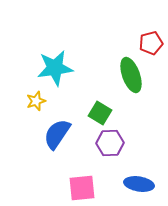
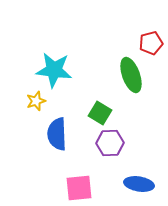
cyan star: moved 1 px left, 2 px down; rotated 15 degrees clockwise
blue semicircle: rotated 36 degrees counterclockwise
pink square: moved 3 px left
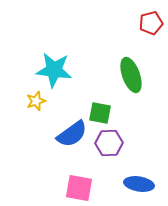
red pentagon: moved 20 px up
green square: rotated 20 degrees counterclockwise
blue semicircle: moved 15 px right; rotated 124 degrees counterclockwise
purple hexagon: moved 1 px left
pink square: rotated 16 degrees clockwise
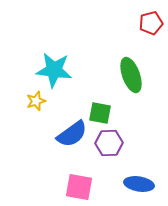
pink square: moved 1 px up
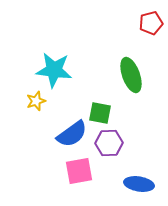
pink square: moved 16 px up; rotated 20 degrees counterclockwise
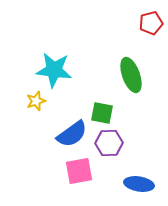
green square: moved 2 px right
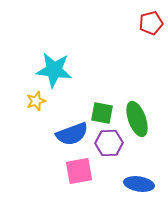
green ellipse: moved 6 px right, 44 px down
blue semicircle: rotated 16 degrees clockwise
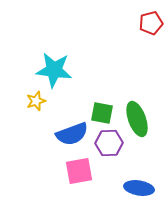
blue ellipse: moved 4 px down
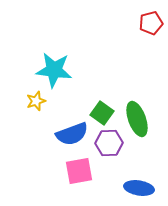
green square: rotated 25 degrees clockwise
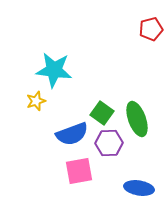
red pentagon: moved 6 px down
